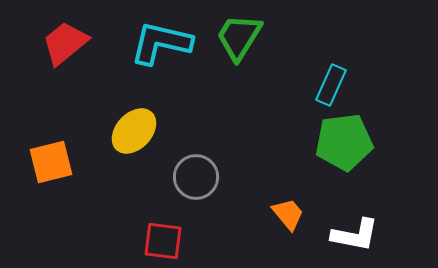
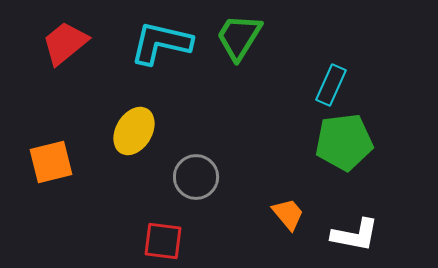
yellow ellipse: rotated 12 degrees counterclockwise
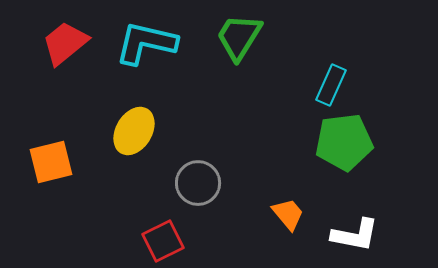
cyan L-shape: moved 15 px left
gray circle: moved 2 px right, 6 px down
red square: rotated 33 degrees counterclockwise
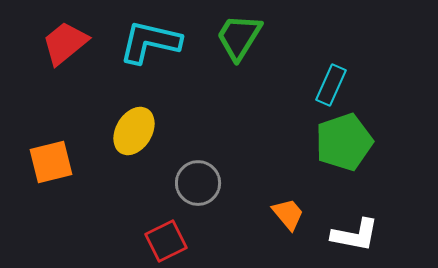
cyan L-shape: moved 4 px right, 1 px up
green pentagon: rotated 12 degrees counterclockwise
red square: moved 3 px right
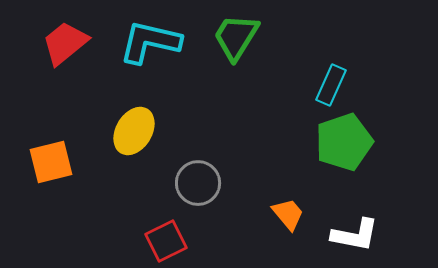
green trapezoid: moved 3 px left
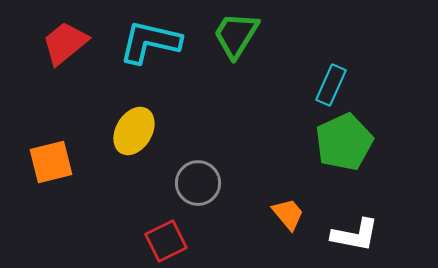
green trapezoid: moved 2 px up
green pentagon: rotated 6 degrees counterclockwise
